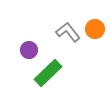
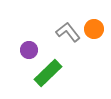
orange circle: moved 1 px left
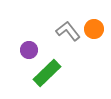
gray L-shape: moved 1 px up
green rectangle: moved 1 px left
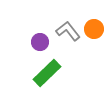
purple circle: moved 11 px right, 8 px up
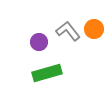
purple circle: moved 1 px left
green rectangle: rotated 28 degrees clockwise
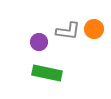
gray L-shape: rotated 135 degrees clockwise
green rectangle: rotated 28 degrees clockwise
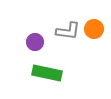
purple circle: moved 4 px left
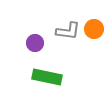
purple circle: moved 1 px down
green rectangle: moved 4 px down
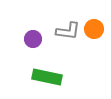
purple circle: moved 2 px left, 4 px up
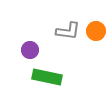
orange circle: moved 2 px right, 2 px down
purple circle: moved 3 px left, 11 px down
